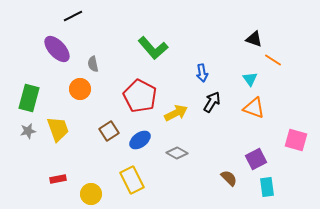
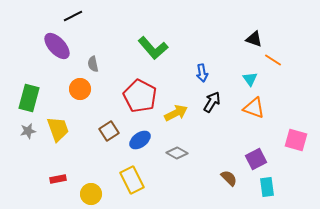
purple ellipse: moved 3 px up
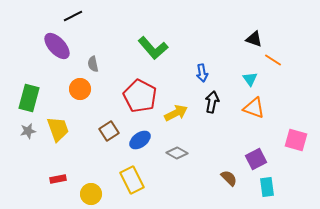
black arrow: rotated 20 degrees counterclockwise
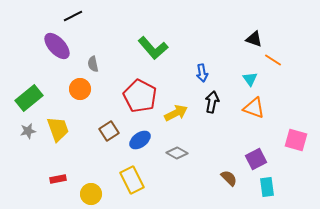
green rectangle: rotated 36 degrees clockwise
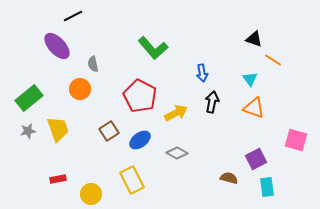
brown semicircle: rotated 30 degrees counterclockwise
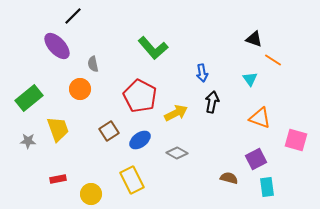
black line: rotated 18 degrees counterclockwise
orange triangle: moved 6 px right, 10 px down
gray star: moved 10 px down; rotated 14 degrees clockwise
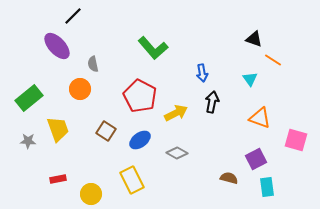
brown square: moved 3 px left; rotated 24 degrees counterclockwise
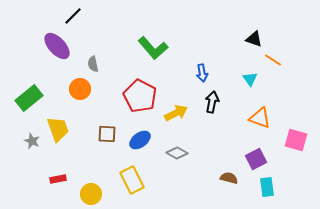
brown square: moved 1 px right, 3 px down; rotated 30 degrees counterclockwise
gray star: moved 4 px right; rotated 21 degrees clockwise
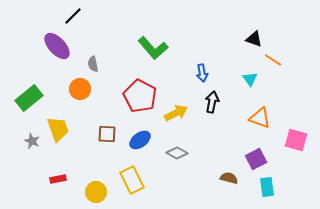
yellow circle: moved 5 px right, 2 px up
